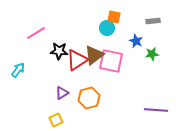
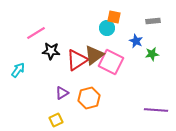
black star: moved 8 px left
pink square: moved 1 px down; rotated 15 degrees clockwise
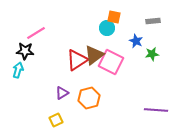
black star: moved 26 px left
cyan arrow: rotated 21 degrees counterclockwise
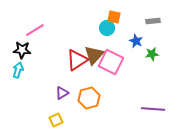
pink line: moved 1 px left, 3 px up
black star: moved 3 px left, 1 px up
brown triangle: rotated 10 degrees counterclockwise
purple line: moved 3 px left, 1 px up
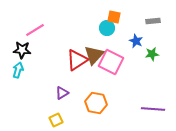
orange hexagon: moved 7 px right, 5 px down; rotated 25 degrees clockwise
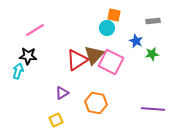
orange square: moved 2 px up
black star: moved 6 px right, 6 px down
cyan arrow: moved 1 px down
